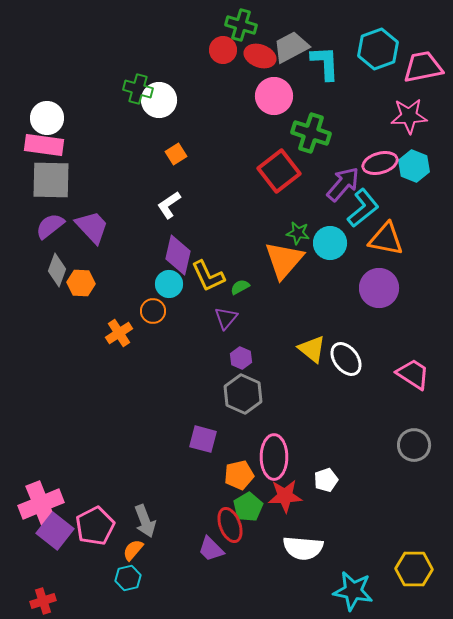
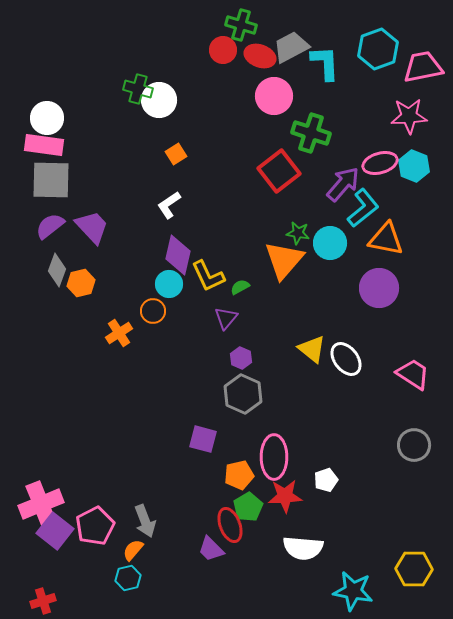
orange hexagon at (81, 283): rotated 16 degrees counterclockwise
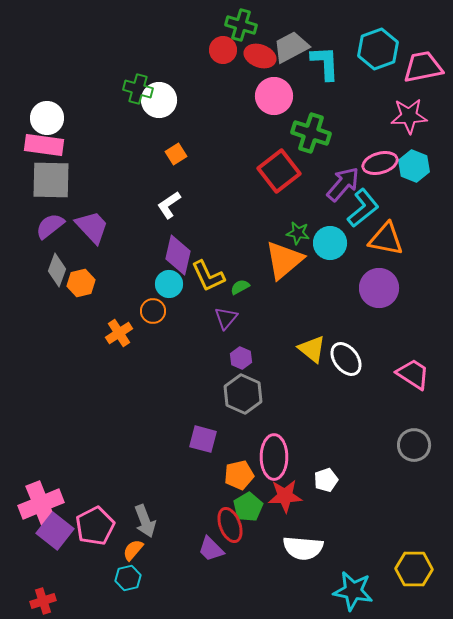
orange triangle at (284, 260): rotated 9 degrees clockwise
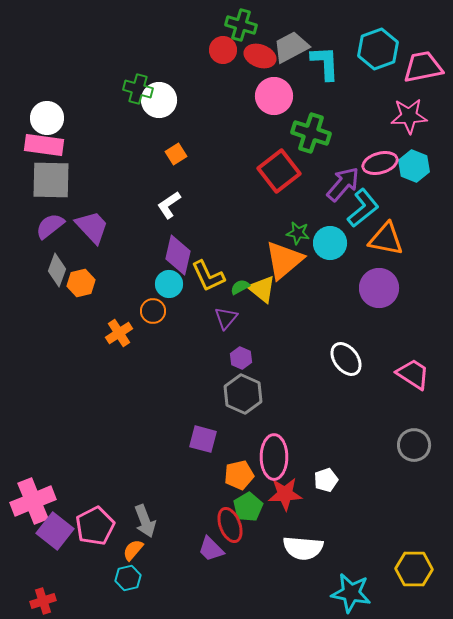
yellow triangle at (312, 349): moved 50 px left, 60 px up
red star at (285, 496): moved 2 px up
pink cross at (41, 504): moved 8 px left, 3 px up
cyan star at (353, 591): moved 2 px left, 2 px down
